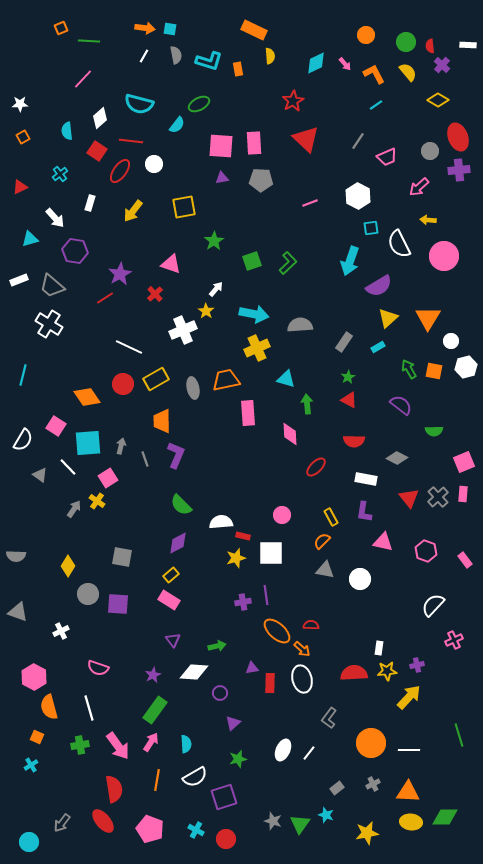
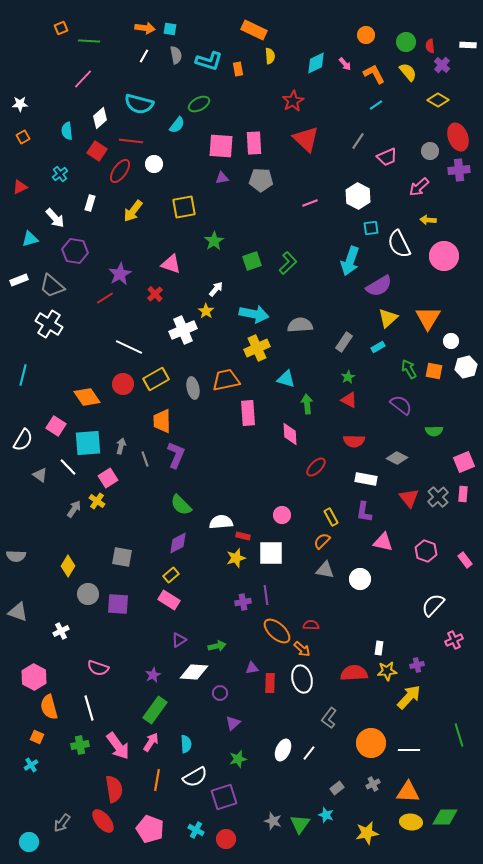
purple triangle at (173, 640): moved 6 px right; rotated 35 degrees clockwise
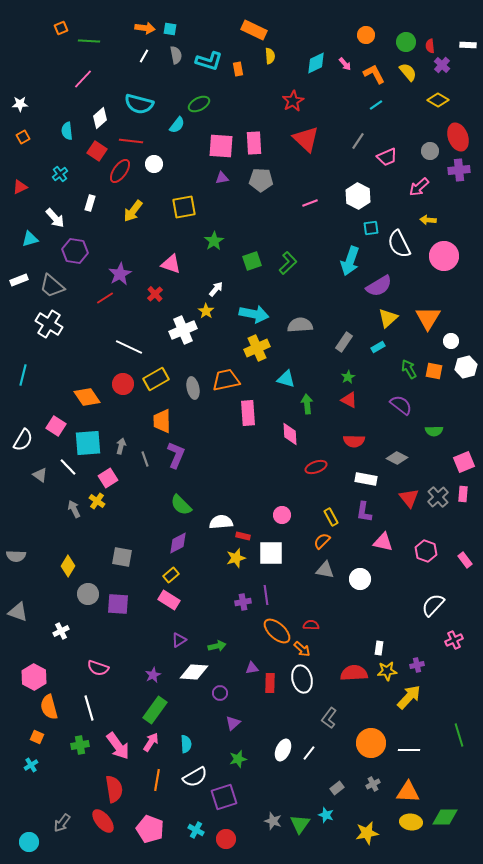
red ellipse at (316, 467): rotated 25 degrees clockwise
gray arrow at (74, 509): rotated 60 degrees counterclockwise
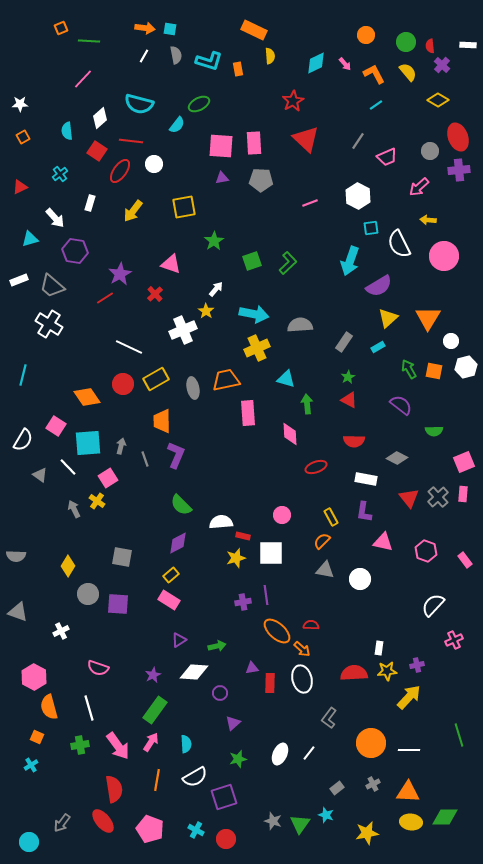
white ellipse at (283, 750): moved 3 px left, 4 px down
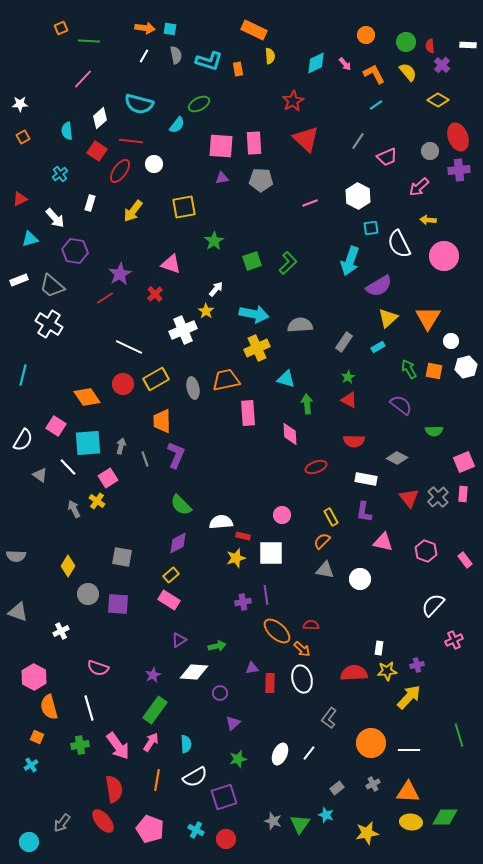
red triangle at (20, 187): moved 12 px down
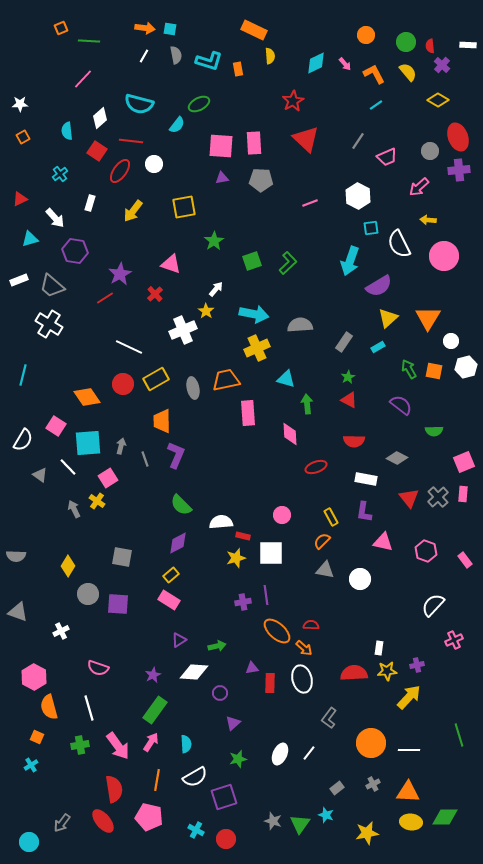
orange arrow at (302, 649): moved 2 px right, 1 px up
pink pentagon at (150, 829): moved 1 px left, 12 px up; rotated 8 degrees counterclockwise
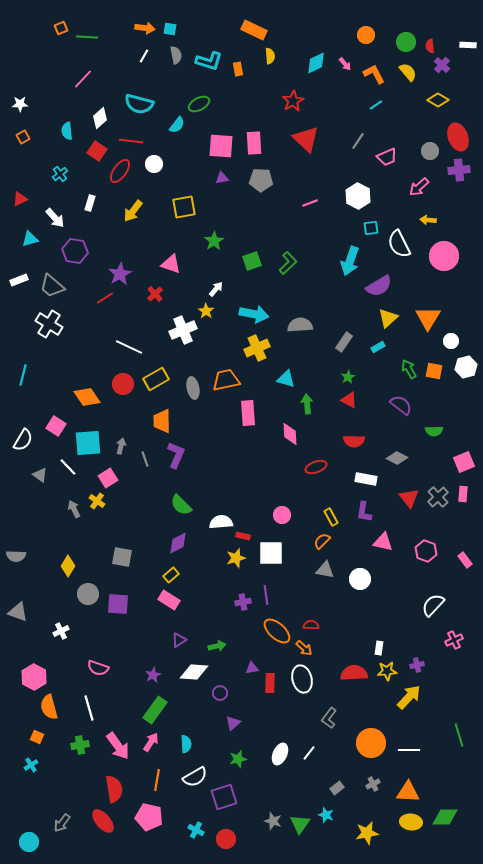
green line at (89, 41): moved 2 px left, 4 px up
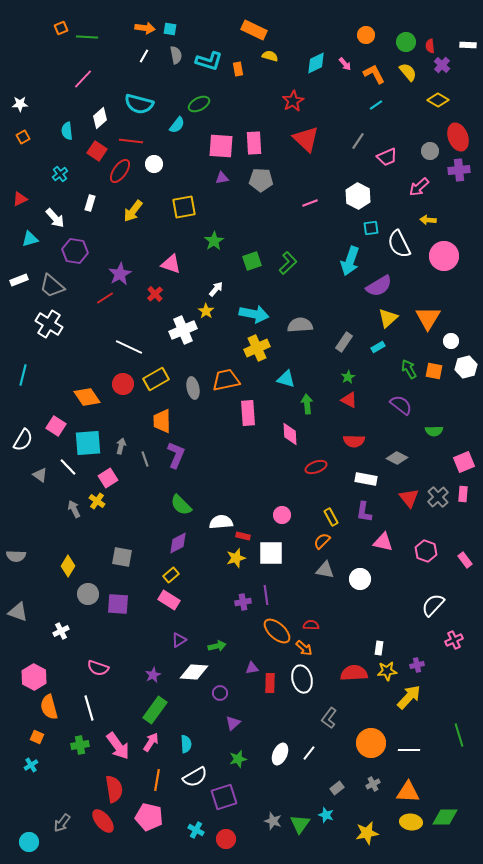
yellow semicircle at (270, 56): rotated 70 degrees counterclockwise
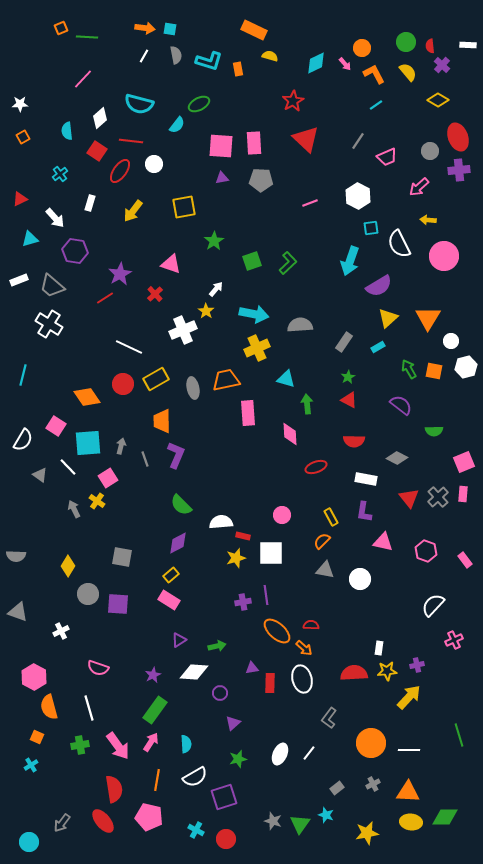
orange circle at (366, 35): moved 4 px left, 13 px down
